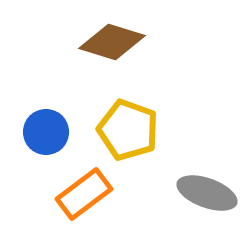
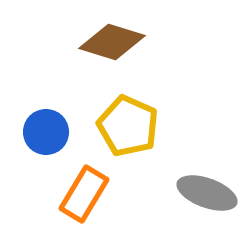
yellow pentagon: moved 4 px up; rotated 4 degrees clockwise
orange rectangle: rotated 22 degrees counterclockwise
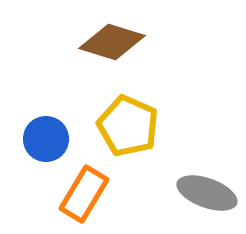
blue circle: moved 7 px down
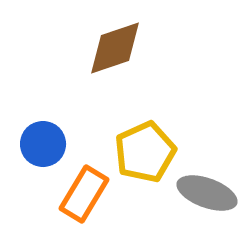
brown diamond: moved 3 px right, 6 px down; rotated 36 degrees counterclockwise
yellow pentagon: moved 17 px right, 26 px down; rotated 24 degrees clockwise
blue circle: moved 3 px left, 5 px down
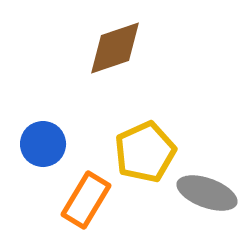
orange rectangle: moved 2 px right, 6 px down
